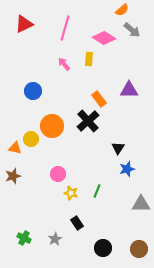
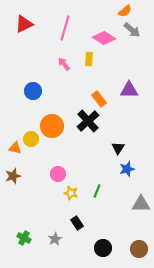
orange semicircle: moved 3 px right, 1 px down
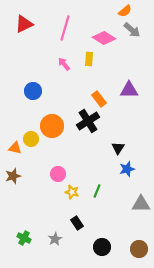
black cross: rotated 10 degrees clockwise
yellow star: moved 1 px right, 1 px up
black circle: moved 1 px left, 1 px up
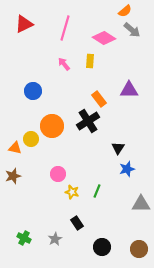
yellow rectangle: moved 1 px right, 2 px down
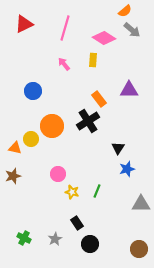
yellow rectangle: moved 3 px right, 1 px up
black circle: moved 12 px left, 3 px up
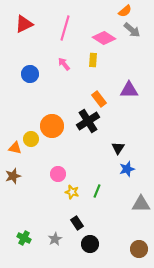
blue circle: moved 3 px left, 17 px up
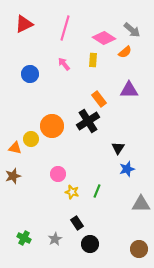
orange semicircle: moved 41 px down
